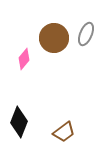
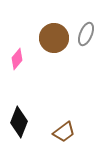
pink diamond: moved 7 px left
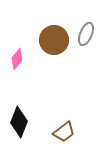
brown circle: moved 2 px down
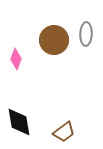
gray ellipse: rotated 20 degrees counterclockwise
pink diamond: moved 1 px left; rotated 20 degrees counterclockwise
black diamond: rotated 32 degrees counterclockwise
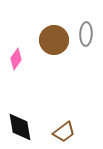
pink diamond: rotated 15 degrees clockwise
black diamond: moved 1 px right, 5 px down
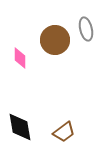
gray ellipse: moved 5 px up; rotated 15 degrees counterclockwise
brown circle: moved 1 px right
pink diamond: moved 4 px right, 1 px up; rotated 35 degrees counterclockwise
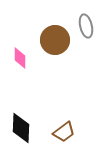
gray ellipse: moved 3 px up
black diamond: moved 1 px right, 1 px down; rotated 12 degrees clockwise
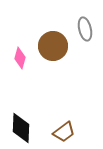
gray ellipse: moved 1 px left, 3 px down
brown circle: moved 2 px left, 6 px down
pink diamond: rotated 15 degrees clockwise
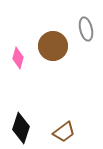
gray ellipse: moved 1 px right
pink diamond: moved 2 px left
black diamond: rotated 16 degrees clockwise
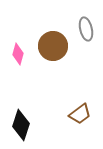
pink diamond: moved 4 px up
black diamond: moved 3 px up
brown trapezoid: moved 16 px right, 18 px up
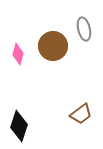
gray ellipse: moved 2 px left
brown trapezoid: moved 1 px right
black diamond: moved 2 px left, 1 px down
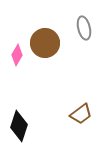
gray ellipse: moved 1 px up
brown circle: moved 8 px left, 3 px up
pink diamond: moved 1 px left, 1 px down; rotated 15 degrees clockwise
